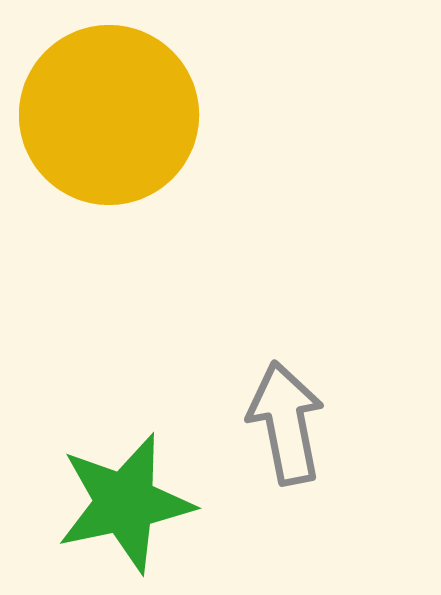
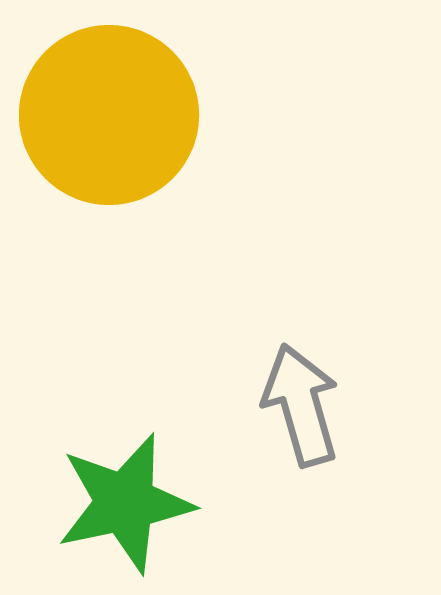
gray arrow: moved 15 px right, 18 px up; rotated 5 degrees counterclockwise
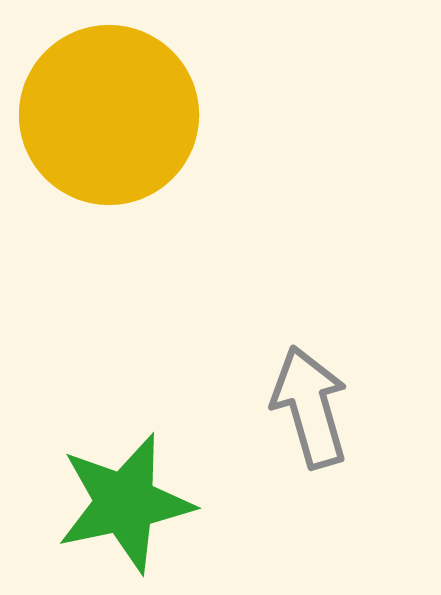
gray arrow: moved 9 px right, 2 px down
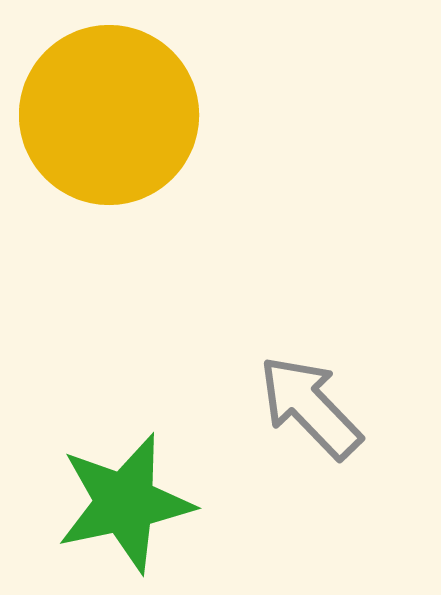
gray arrow: rotated 28 degrees counterclockwise
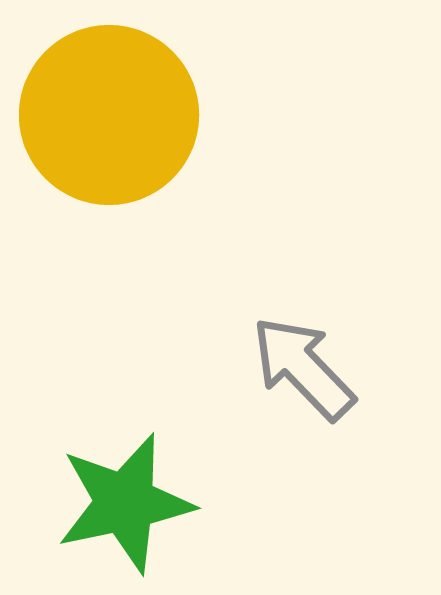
gray arrow: moved 7 px left, 39 px up
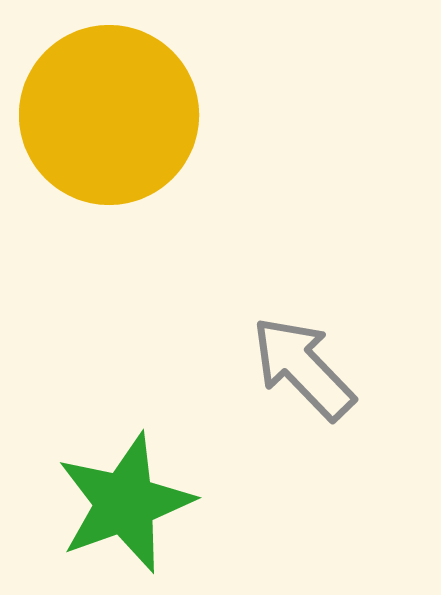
green star: rotated 8 degrees counterclockwise
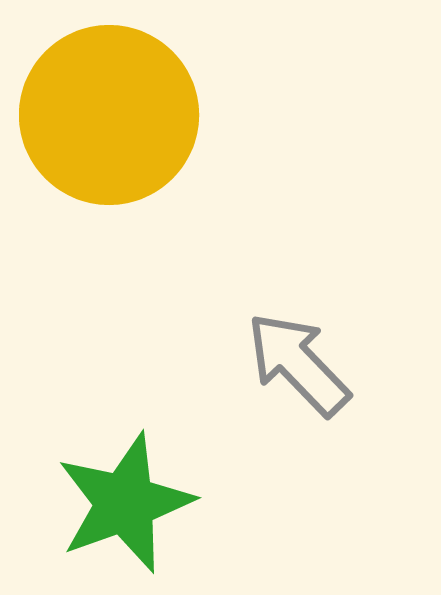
gray arrow: moved 5 px left, 4 px up
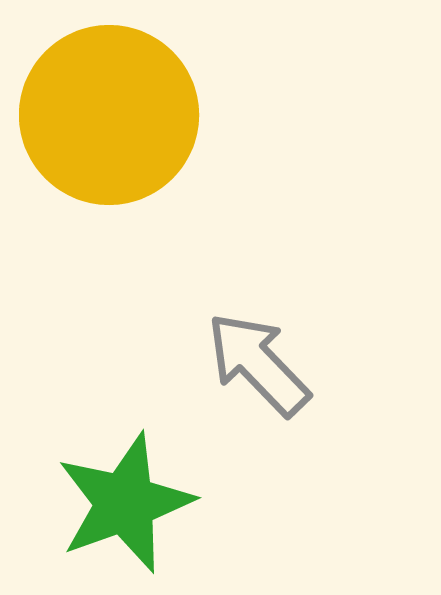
gray arrow: moved 40 px left
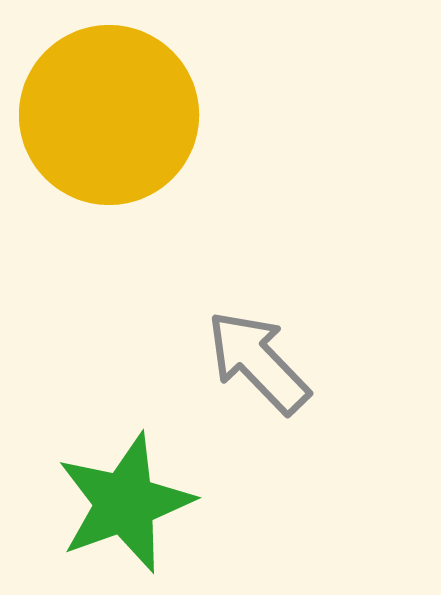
gray arrow: moved 2 px up
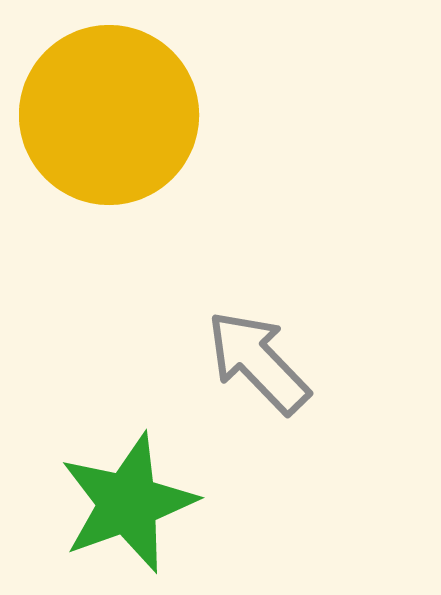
green star: moved 3 px right
